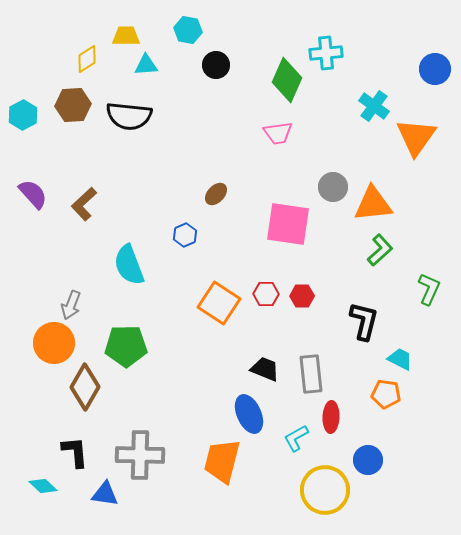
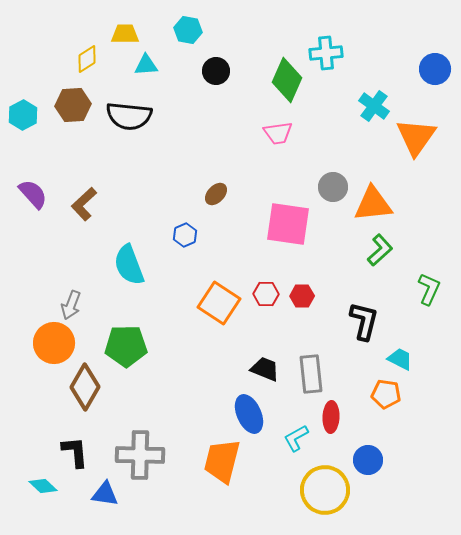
yellow trapezoid at (126, 36): moved 1 px left, 2 px up
black circle at (216, 65): moved 6 px down
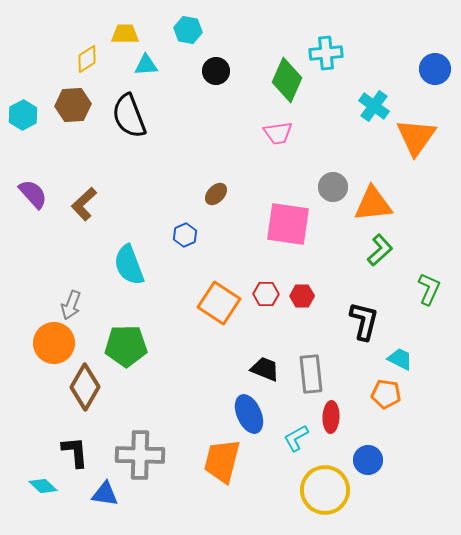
black semicircle at (129, 116): rotated 63 degrees clockwise
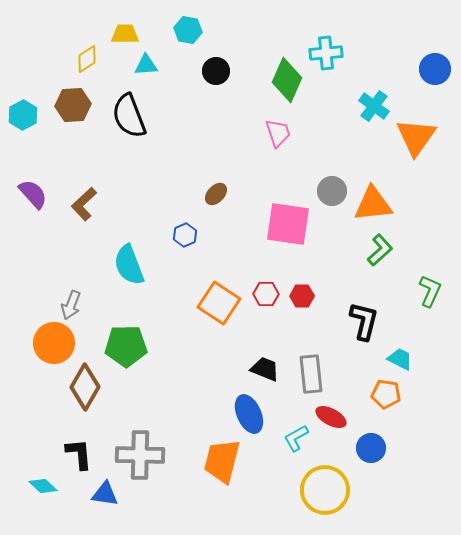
pink trapezoid at (278, 133): rotated 100 degrees counterclockwise
gray circle at (333, 187): moved 1 px left, 4 px down
green L-shape at (429, 289): moved 1 px right, 2 px down
red ellipse at (331, 417): rotated 64 degrees counterclockwise
black L-shape at (75, 452): moved 4 px right, 2 px down
blue circle at (368, 460): moved 3 px right, 12 px up
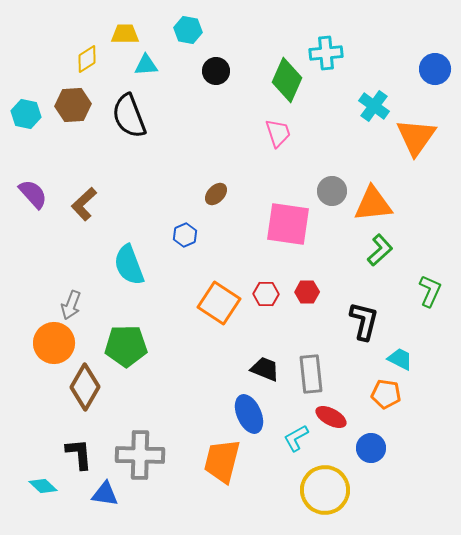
cyan hexagon at (23, 115): moved 3 px right, 1 px up; rotated 20 degrees counterclockwise
red hexagon at (302, 296): moved 5 px right, 4 px up
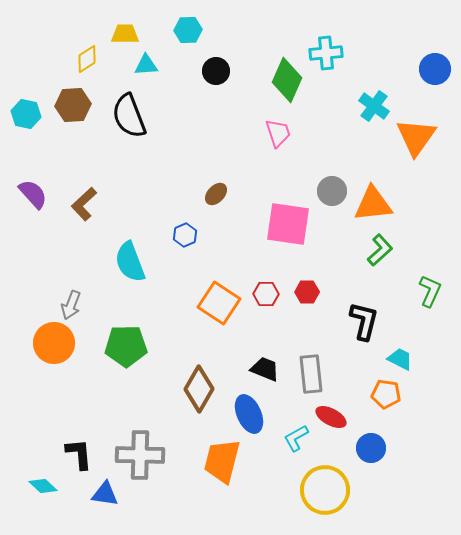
cyan hexagon at (188, 30): rotated 12 degrees counterclockwise
cyan semicircle at (129, 265): moved 1 px right, 3 px up
brown diamond at (85, 387): moved 114 px right, 2 px down
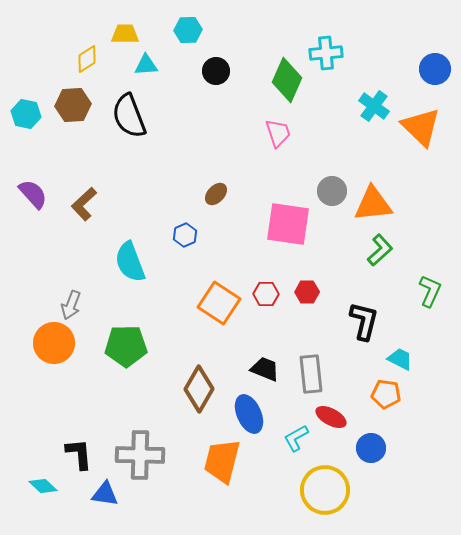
orange triangle at (416, 137): moved 5 px right, 10 px up; rotated 21 degrees counterclockwise
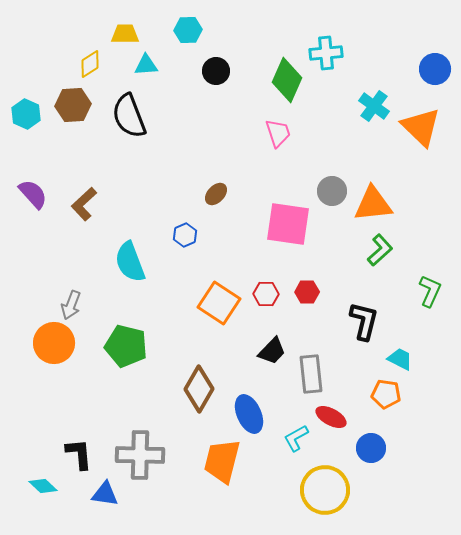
yellow diamond at (87, 59): moved 3 px right, 5 px down
cyan hexagon at (26, 114): rotated 12 degrees clockwise
green pentagon at (126, 346): rotated 15 degrees clockwise
black trapezoid at (265, 369): moved 7 px right, 18 px up; rotated 112 degrees clockwise
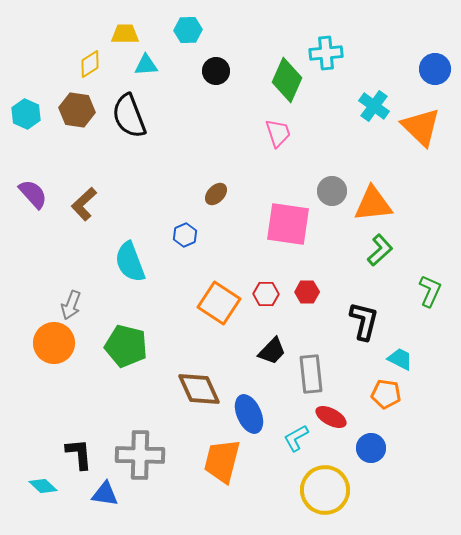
brown hexagon at (73, 105): moved 4 px right, 5 px down; rotated 12 degrees clockwise
brown diamond at (199, 389): rotated 54 degrees counterclockwise
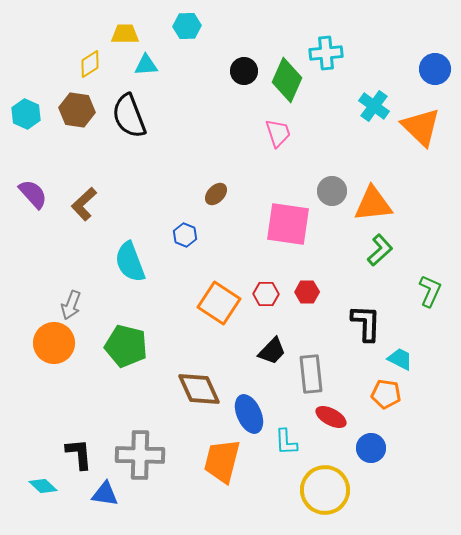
cyan hexagon at (188, 30): moved 1 px left, 4 px up
black circle at (216, 71): moved 28 px right
blue hexagon at (185, 235): rotated 15 degrees counterclockwise
black L-shape at (364, 321): moved 2 px right, 2 px down; rotated 12 degrees counterclockwise
cyan L-shape at (296, 438): moved 10 px left, 4 px down; rotated 64 degrees counterclockwise
